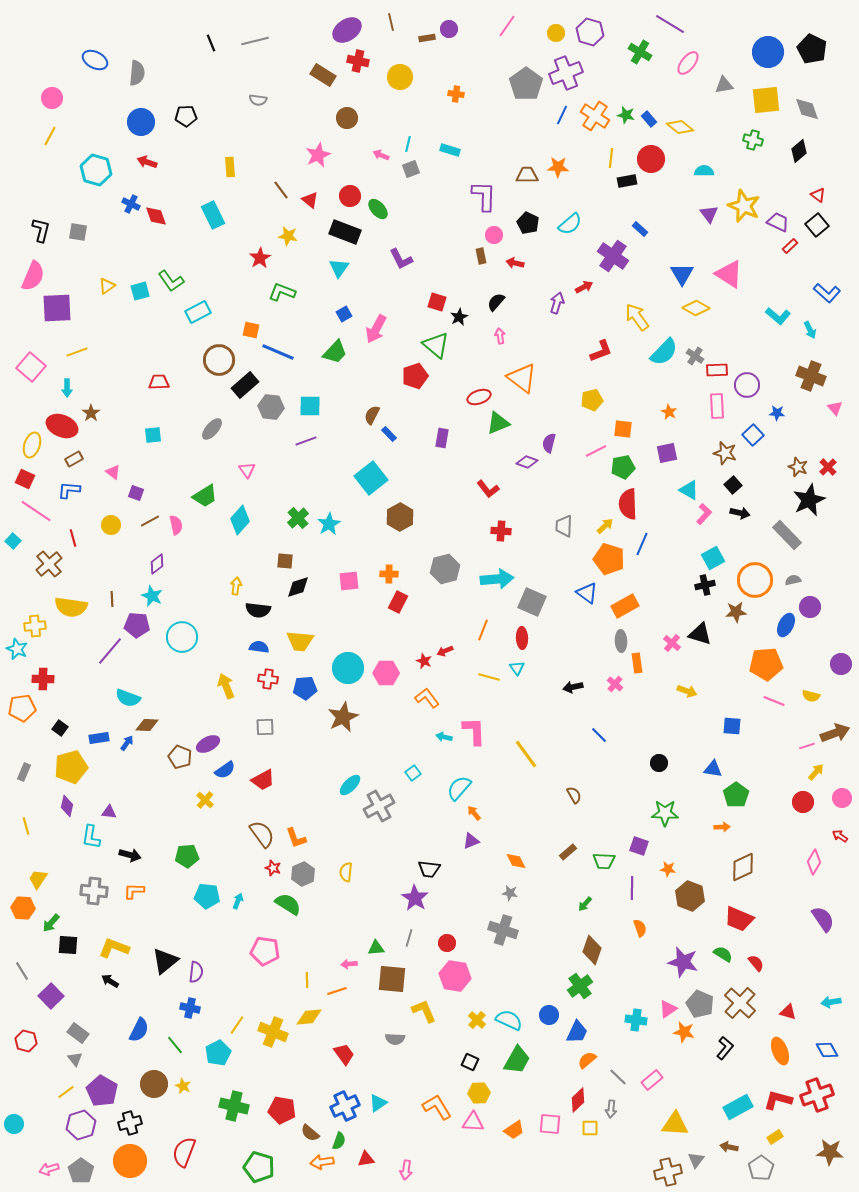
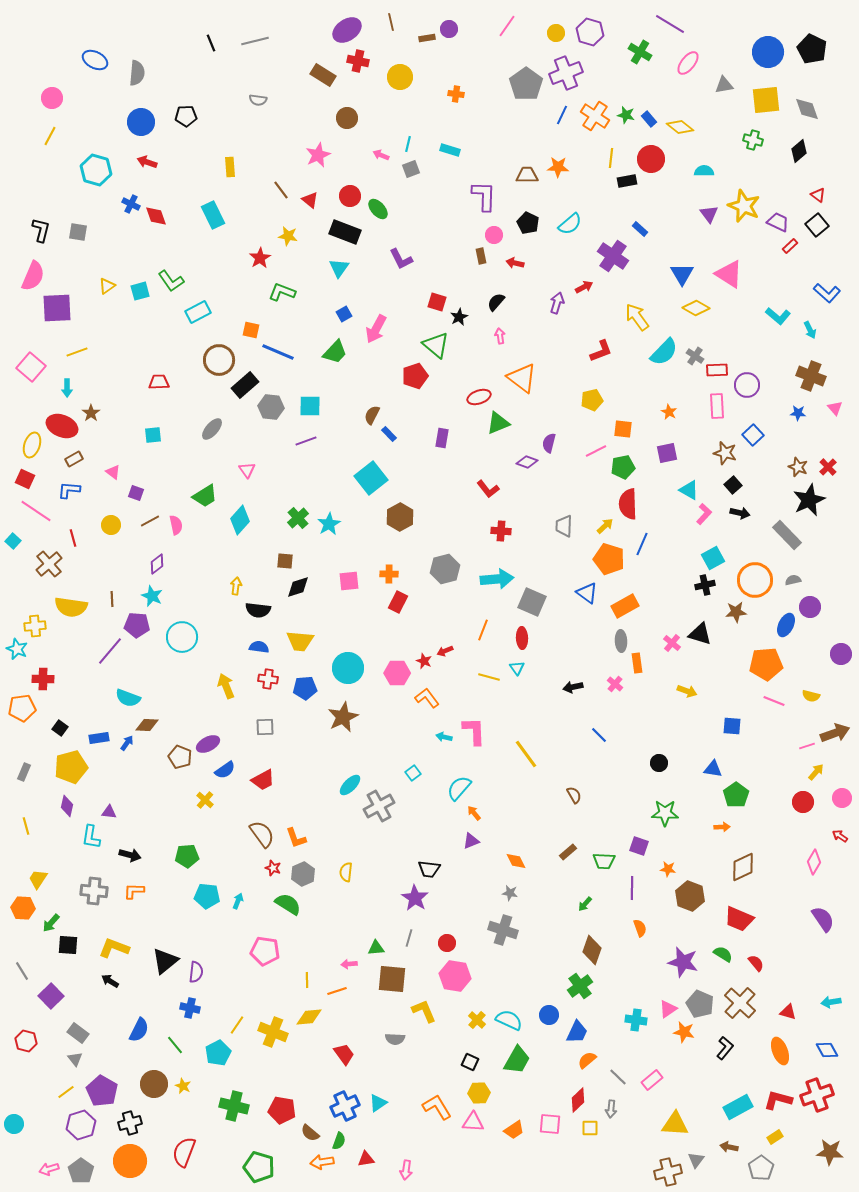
blue star at (777, 413): moved 21 px right
purple circle at (841, 664): moved 10 px up
pink hexagon at (386, 673): moved 11 px right
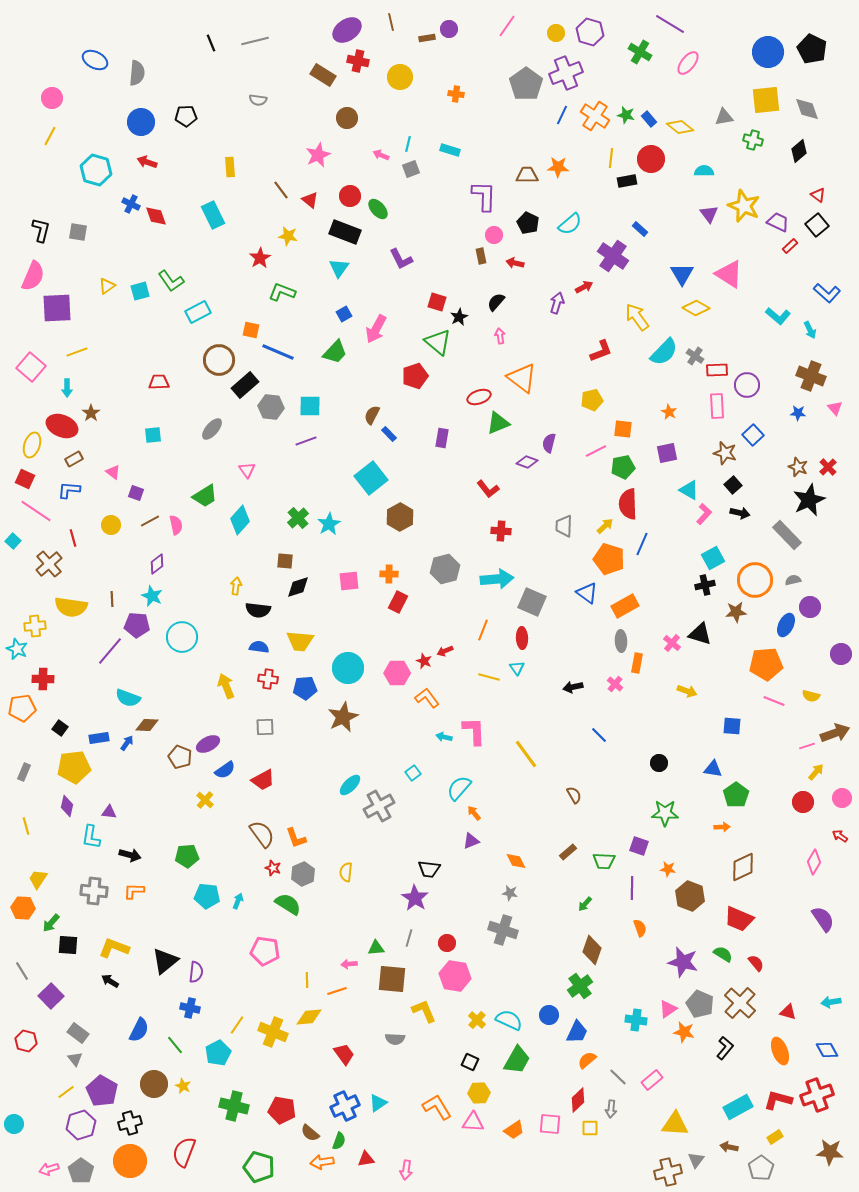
gray triangle at (724, 85): moved 32 px down
green triangle at (436, 345): moved 2 px right, 3 px up
orange rectangle at (637, 663): rotated 18 degrees clockwise
yellow pentagon at (71, 767): moved 3 px right; rotated 8 degrees clockwise
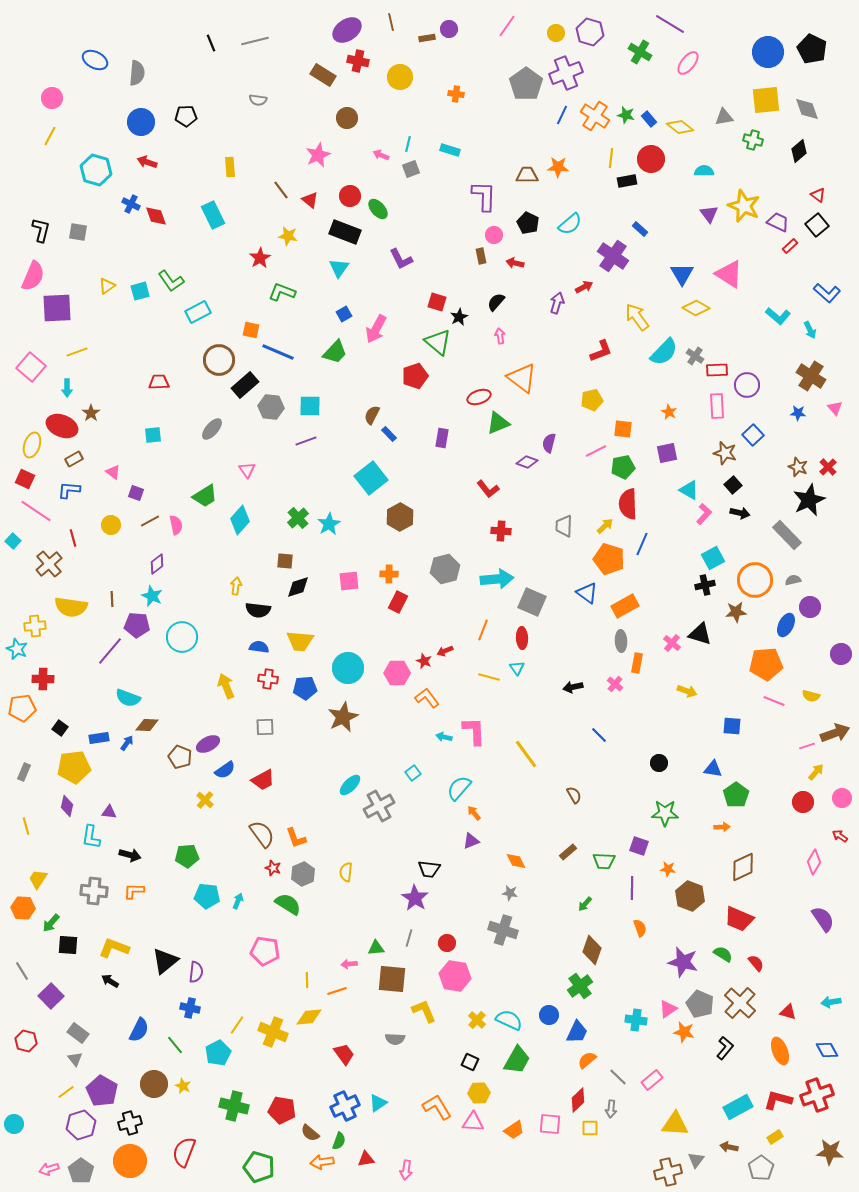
brown cross at (811, 376): rotated 12 degrees clockwise
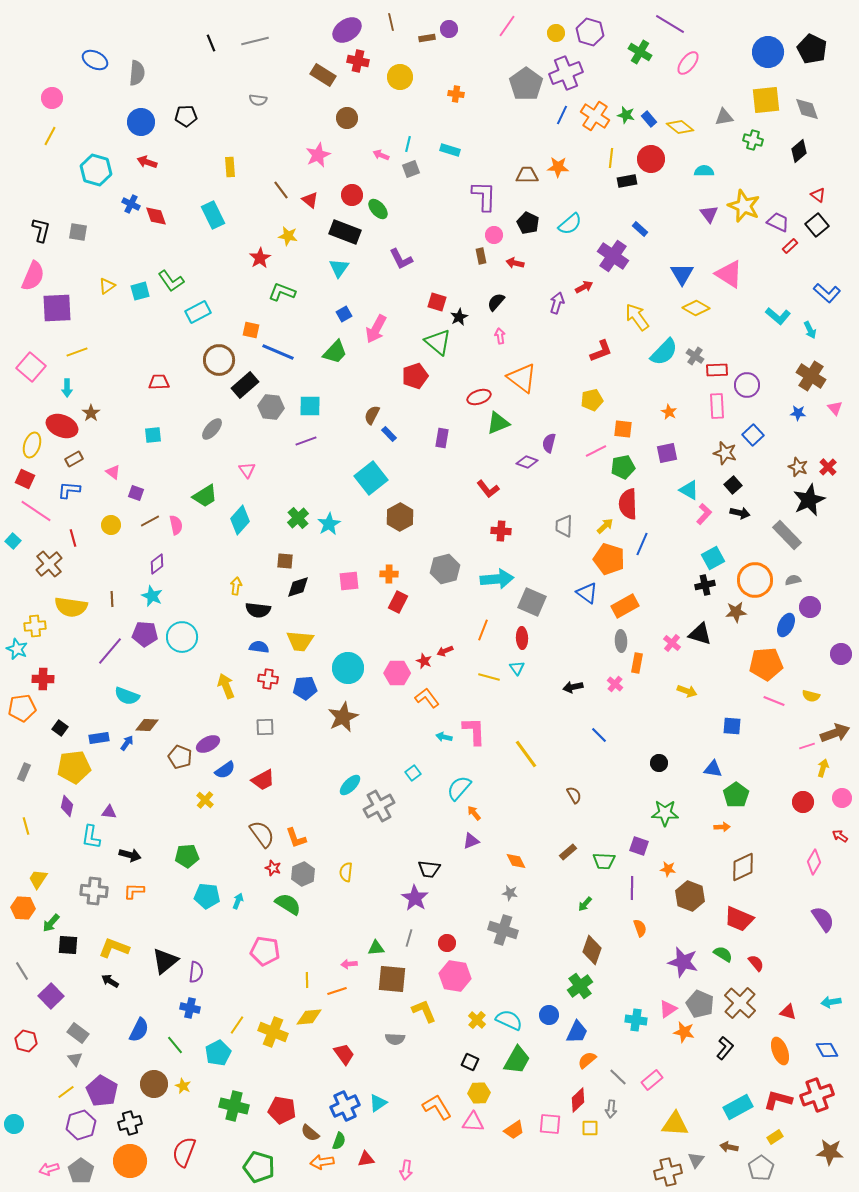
red circle at (350, 196): moved 2 px right, 1 px up
purple pentagon at (137, 625): moved 8 px right, 9 px down
cyan semicircle at (128, 698): moved 1 px left, 2 px up
yellow arrow at (816, 772): moved 7 px right, 4 px up; rotated 24 degrees counterclockwise
